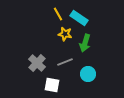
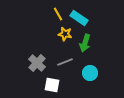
cyan circle: moved 2 px right, 1 px up
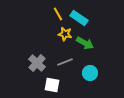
green arrow: rotated 78 degrees counterclockwise
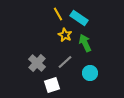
yellow star: moved 1 px down; rotated 16 degrees clockwise
green arrow: rotated 144 degrees counterclockwise
gray line: rotated 21 degrees counterclockwise
white square: rotated 28 degrees counterclockwise
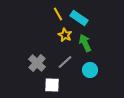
cyan circle: moved 3 px up
white square: rotated 21 degrees clockwise
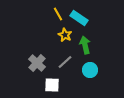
green arrow: moved 2 px down; rotated 12 degrees clockwise
